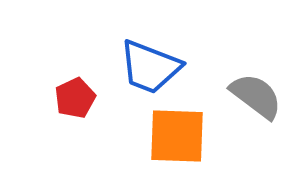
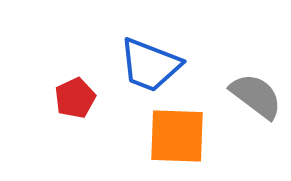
blue trapezoid: moved 2 px up
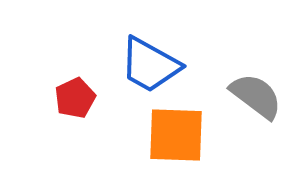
blue trapezoid: rotated 8 degrees clockwise
orange square: moved 1 px left, 1 px up
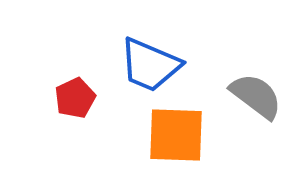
blue trapezoid: rotated 6 degrees counterclockwise
